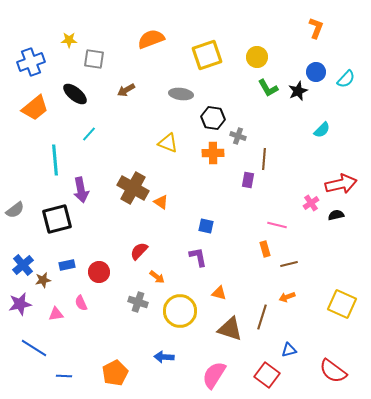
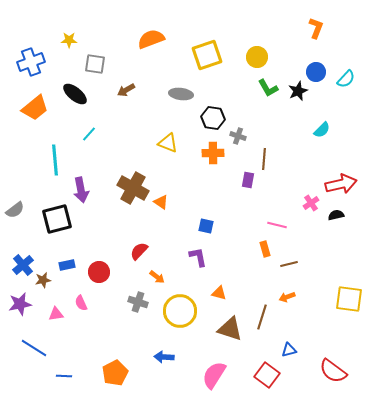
gray square at (94, 59): moved 1 px right, 5 px down
yellow square at (342, 304): moved 7 px right, 5 px up; rotated 16 degrees counterclockwise
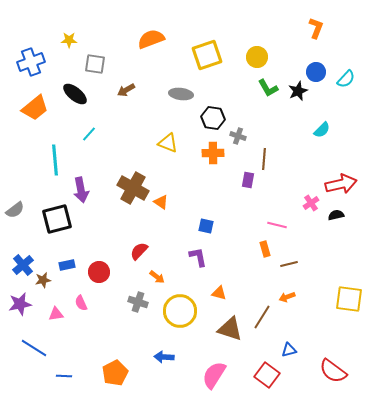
brown line at (262, 317): rotated 15 degrees clockwise
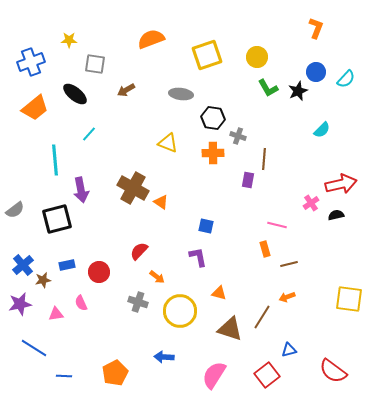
red square at (267, 375): rotated 15 degrees clockwise
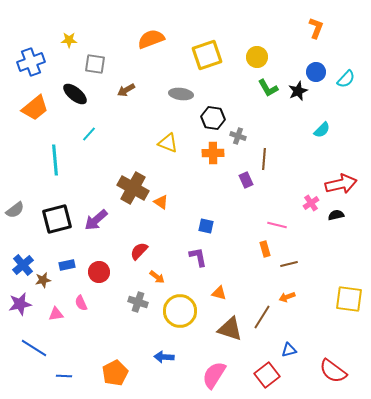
purple rectangle at (248, 180): moved 2 px left; rotated 35 degrees counterclockwise
purple arrow at (81, 190): moved 15 px right, 30 px down; rotated 60 degrees clockwise
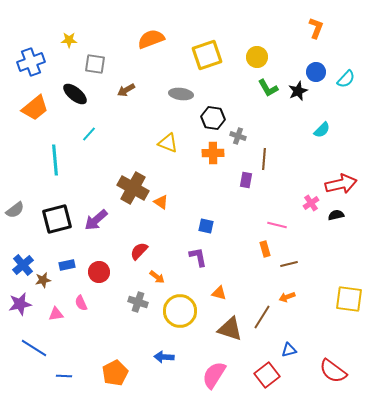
purple rectangle at (246, 180): rotated 35 degrees clockwise
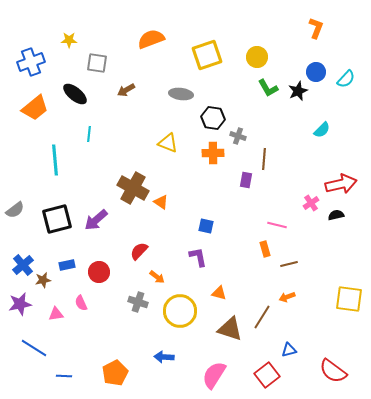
gray square at (95, 64): moved 2 px right, 1 px up
cyan line at (89, 134): rotated 35 degrees counterclockwise
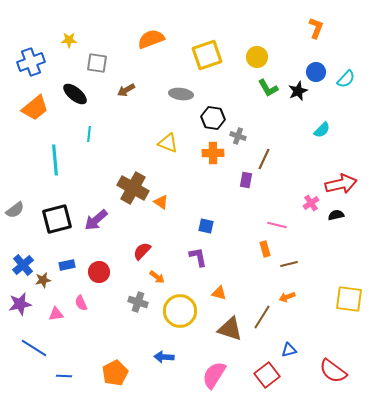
brown line at (264, 159): rotated 20 degrees clockwise
red semicircle at (139, 251): moved 3 px right
